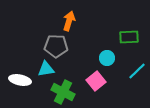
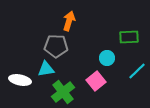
green cross: rotated 25 degrees clockwise
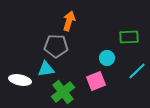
pink square: rotated 18 degrees clockwise
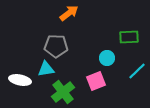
orange arrow: moved 8 px up; rotated 36 degrees clockwise
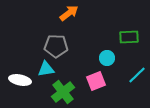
cyan line: moved 4 px down
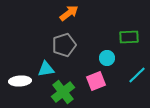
gray pentagon: moved 8 px right, 1 px up; rotated 20 degrees counterclockwise
white ellipse: moved 1 px down; rotated 15 degrees counterclockwise
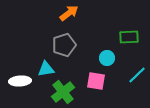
pink square: rotated 30 degrees clockwise
